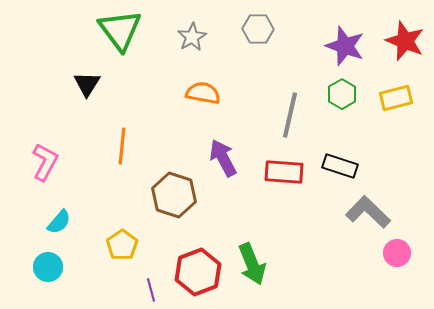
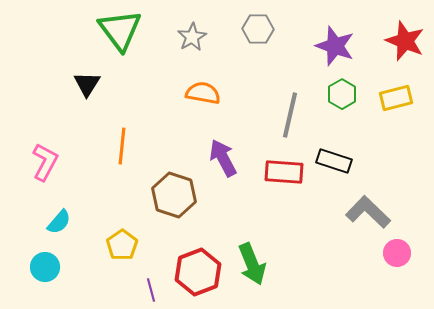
purple star: moved 10 px left
black rectangle: moved 6 px left, 5 px up
cyan circle: moved 3 px left
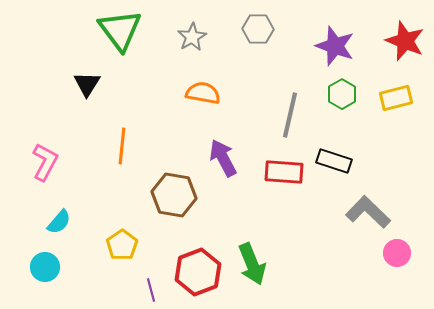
brown hexagon: rotated 9 degrees counterclockwise
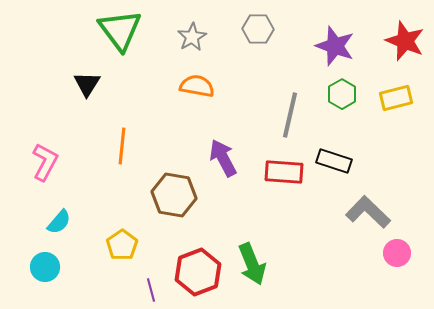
orange semicircle: moved 6 px left, 7 px up
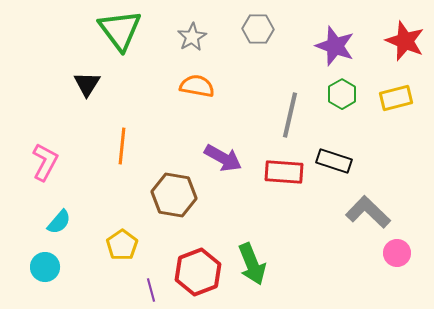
purple arrow: rotated 147 degrees clockwise
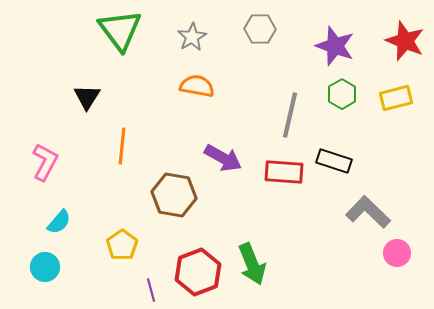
gray hexagon: moved 2 px right
black triangle: moved 13 px down
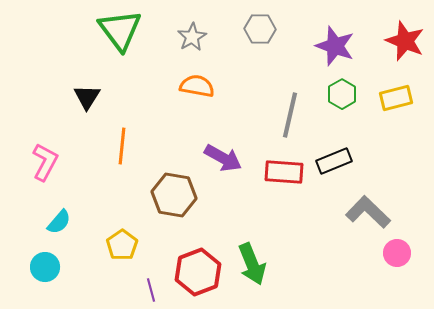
black rectangle: rotated 40 degrees counterclockwise
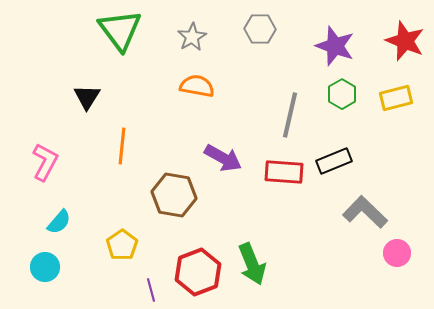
gray L-shape: moved 3 px left
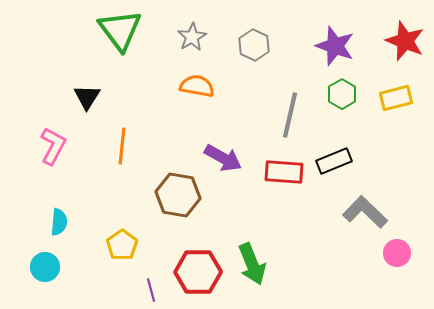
gray hexagon: moved 6 px left, 16 px down; rotated 24 degrees clockwise
pink L-shape: moved 8 px right, 16 px up
brown hexagon: moved 4 px right
cyan semicircle: rotated 36 degrees counterclockwise
red hexagon: rotated 21 degrees clockwise
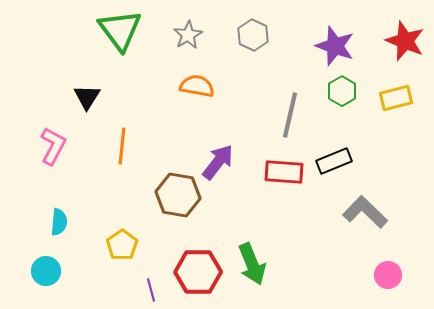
gray star: moved 4 px left, 2 px up
gray hexagon: moved 1 px left, 10 px up
green hexagon: moved 3 px up
purple arrow: moved 5 px left, 4 px down; rotated 81 degrees counterclockwise
pink circle: moved 9 px left, 22 px down
cyan circle: moved 1 px right, 4 px down
